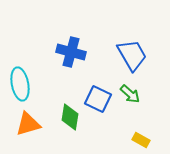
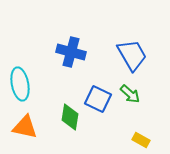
orange triangle: moved 3 px left, 3 px down; rotated 28 degrees clockwise
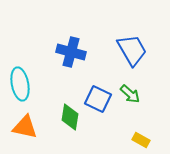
blue trapezoid: moved 5 px up
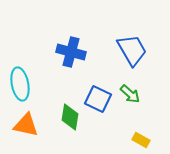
orange triangle: moved 1 px right, 2 px up
